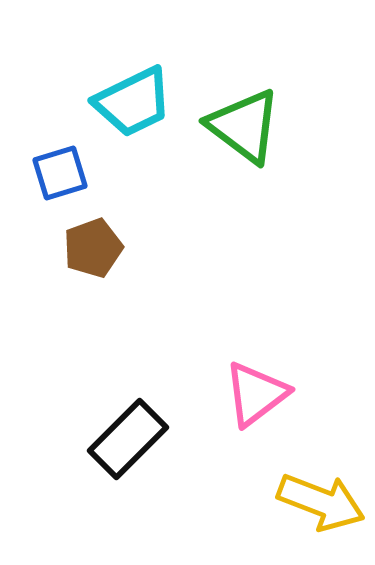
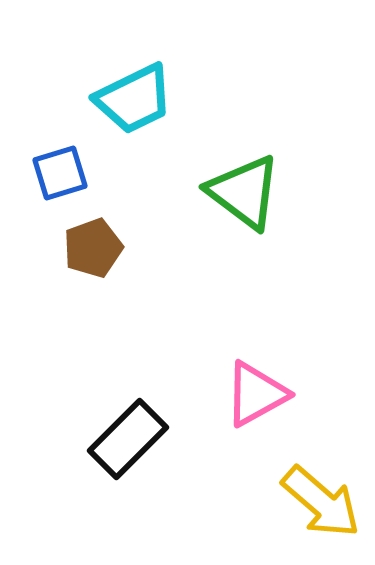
cyan trapezoid: moved 1 px right, 3 px up
green triangle: moved 66 px down
pink triangle: rotated 8 degrees clockwise
yellow arrow: rotated 20 degrees clockwise
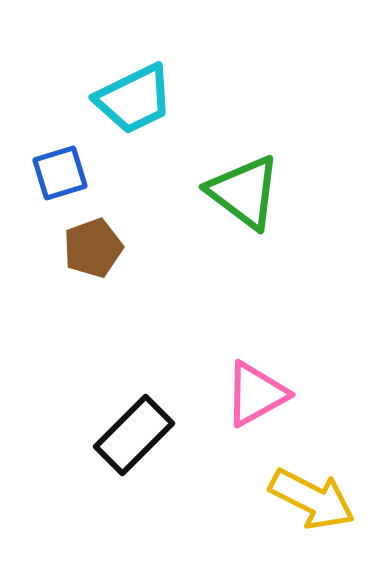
black rectangle: moved 6 px right, 4 px up
yellow arrow: moved 9 px left, 3 px up; rotated 14 degrees counterclockwise
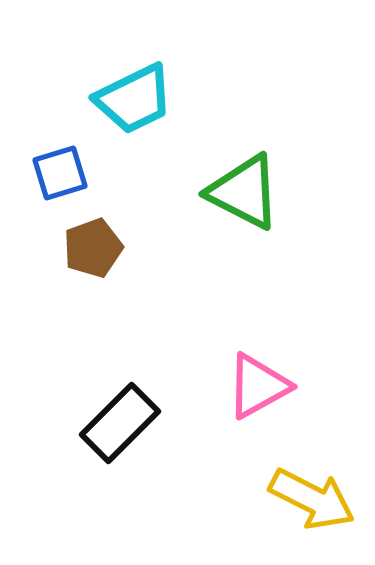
green triangle: rotated 10 degrees counterclockwise
pink triangle: moved 2 px right, 8 px up
black rectangle: moved 14 px left, 12 px up
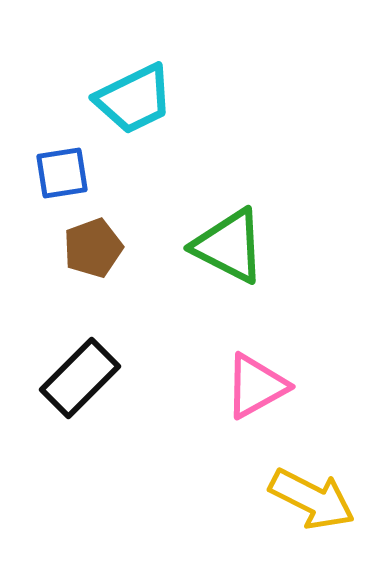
blue square: moved 2 px right; rotated 8 degrees clockwise
green triangle: moved 15 px left, 54 px down
pink triangle: moved 2 px left
black rectangle: moved 40 px left, 45 px up
